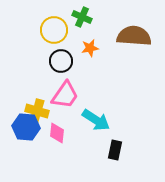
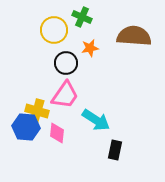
black circle: moved 5 px right, 2 px down
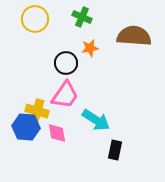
yellow circle: moved 19 px left, 11 px up
pink diamond: rotated 15 degrees counterclockwise
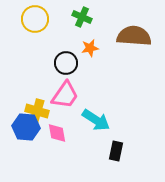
black rectangle: moved 1 px right, 1 px down
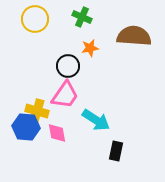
black circle: moved 2 px right, 3 px down
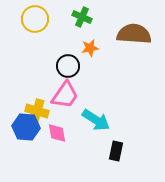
brown semicircle: moved 2 px up
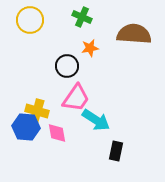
yellow circle: moved 5 px left, 1 px down
black circle: moved 1 px left
pink trapezoid: moved 11 px right, 3 px down
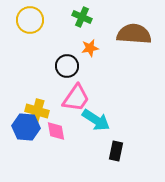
pink diamond: moved 1 px left, 2 px up
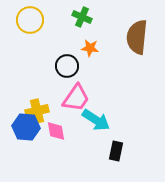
brown semicircle: moved 3 px right, 3 px down; rotated 88 degrees counterclockwise
orange star: rotated 18 degrees clockwise
yellow cross: rotated 30 degrees counterclockwise
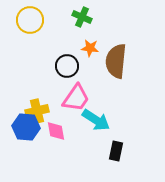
brown semicircle: moved 21 px left, 24 px down
